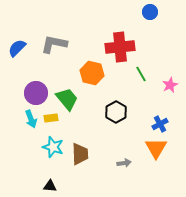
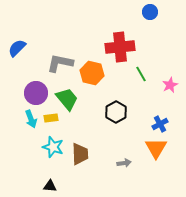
gray L-shape: moved 6 px right, 19 px down
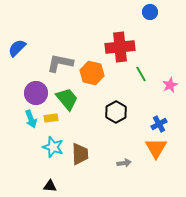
blue cross: moved 1 px left
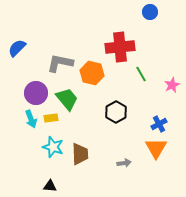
pink star: moved 2 px right
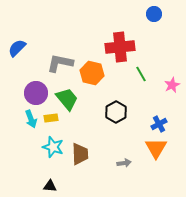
blue circle: moved 4 px right, 2 px down
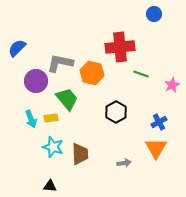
green line: rotated 42 degrees counterclockwise
purple circle: moved 12 px up
blue cross: moved 2 px up
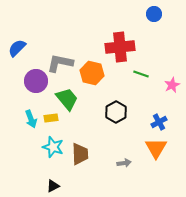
black triangle: moved 3 px right; rotated 32 degrees counterclockwise
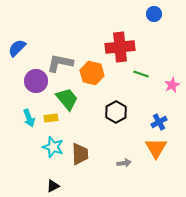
cyan arrow: moved 2 px left, 1 px up
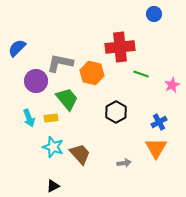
brown trapezoid: rotated 40 degrees counterclockwise
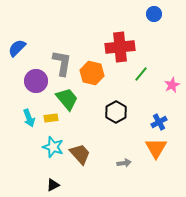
gray L-shape: moved 2 px right; rotated 88 degrees clockwise
green line: rotated 70 degrees counterclockwise
black triangle: moved 1 px up
